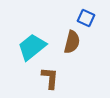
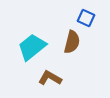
brown L-shape: rotated 65 degrees counterclockwise
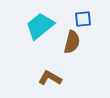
blue square: moved 3 px left, 1 px down; rotated 30 degrees counterclockwise
cyan trapezoid: moved 8 px right, 21 px up
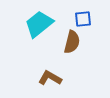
cyan trapezoid: moved 1 px left, 2 px up
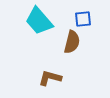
cyan trapezoid: moved 3 px up; rotated 92 degrees counterclockwise
brown L-shape: rotated 15 degrees counterclockwise
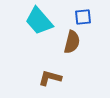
blue square: moved 2 px up
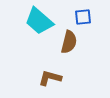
cyan trapezoid: rotated 8 degrees counterclockwise
brown semicircle: moved 3 px left
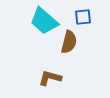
cyan trapezoid: moved 5 px right
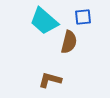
brown L-shape: moved 2 px down
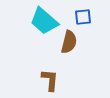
brown L-shape: rotated 80 degrees clockwise
